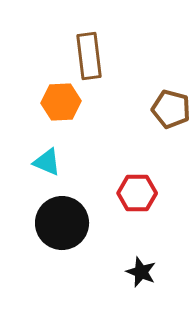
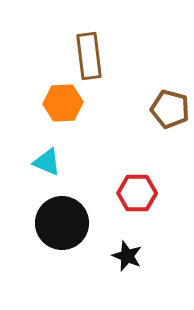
orange hexagon: moved 2 px right, 1 px down
brown pentagon: moved 1 px left
black star: moved 14 px left, 16 px up
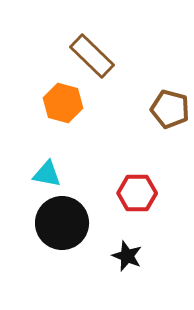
brown rectangle: moved 3 px right; rotated 39 degrees counterclockwise
orange hexagon: rotated 18 degrees clockwise
cyan triangle: moved 12 px down; rotated 12 degrees counterclockwise
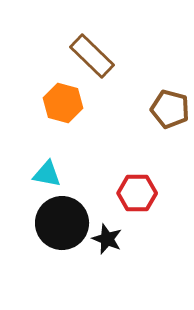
black star: moved 20 px left, 17 px up
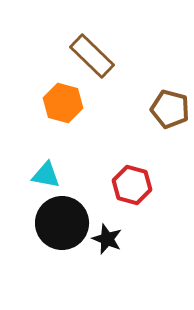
cyan triangle: moved 1 px left, 1 px down
red hexagon: moved 5 px left, 8 px up; rotated 15 degrees clockwise
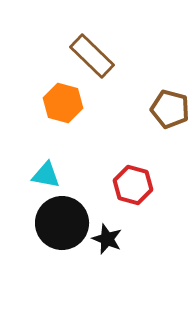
red hexagon: moved 1 px right
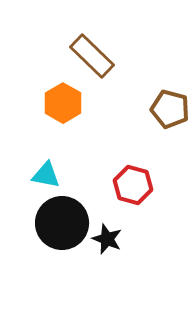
orange hexagon: rotated 15 degrees clockwise
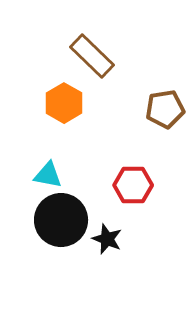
orange hexagon: moved 1 px right
brown pentagon: moved 5 px left; rotated 24 degrees counterclockwise
cyan triangle: moved 2 px right
red hexagon: rotated 15 degrees counterclockwise
black circle: moved 1 px left, 3 px up
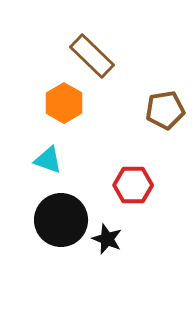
brown pentagon: moved 1 px down
cyan triangle: moved 15 px up; rotated 8 degrees clockwise
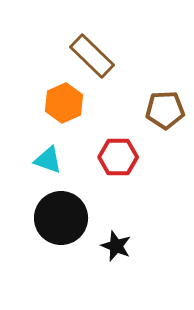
orange hexagon: rotated 6 degrees clockwise
brown pentagon: rotated 6 degrees clockwise
red hexagon: moved 15 px left, 28 px up
black circle: moved 2 px up
black star: moved 9 px right, 7 px down
